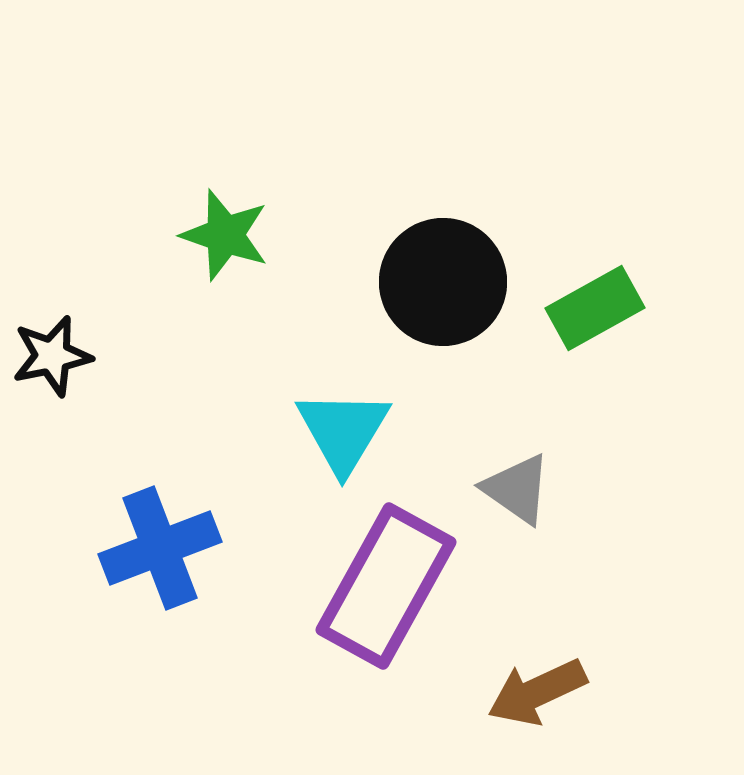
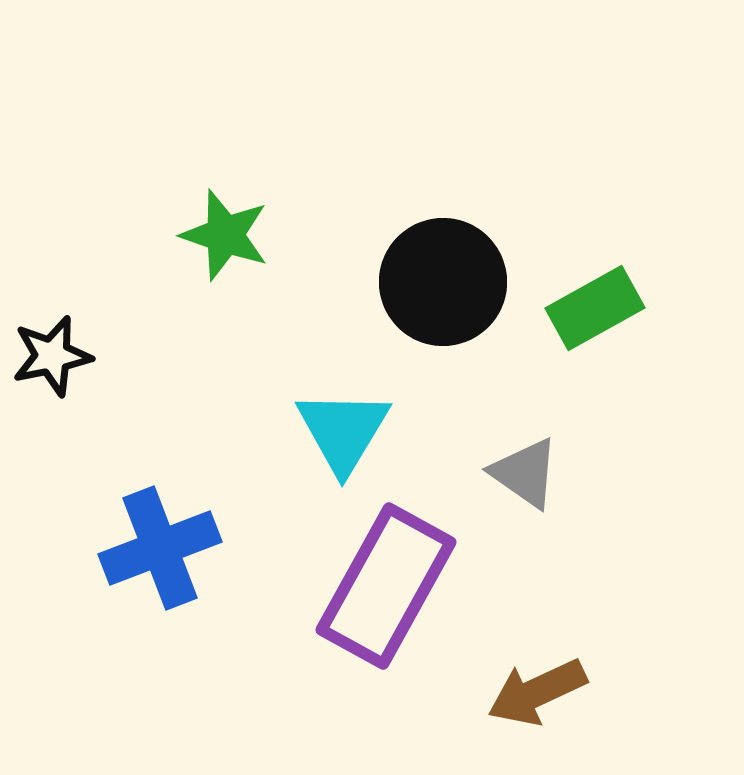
gray triangle: moved 8 px right, 16 px up
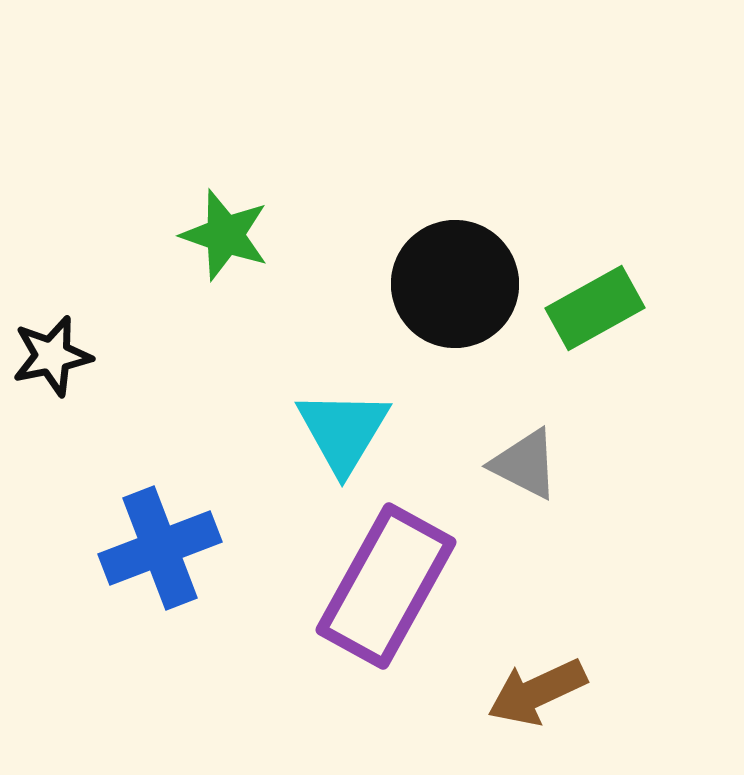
black circle: moved 12 px right, 2 px down
gray triangle: moved 9 px up; rotated 8 degrees counterclockwise
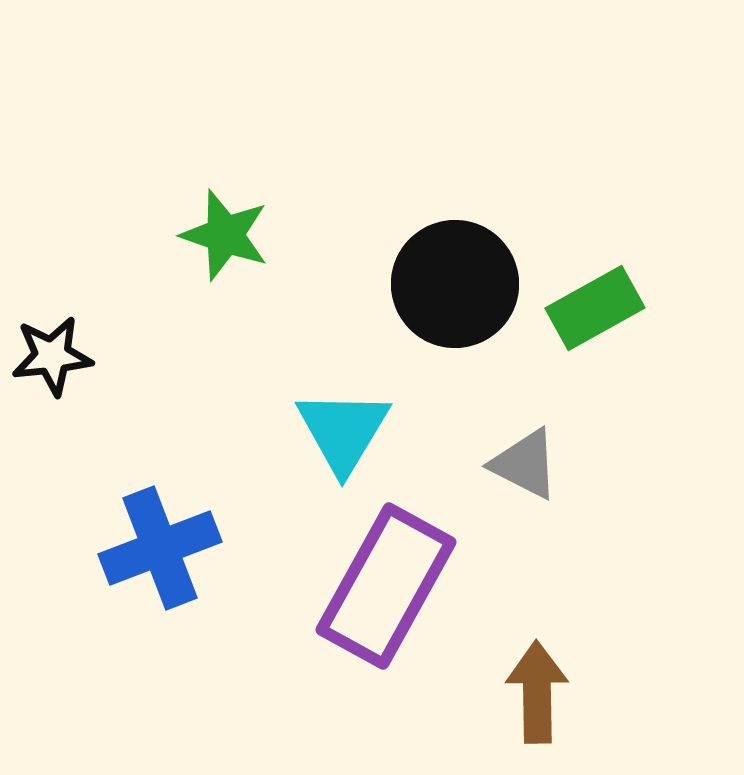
black star: rotated 6 degrees clockwise
brown arrow: rotated 114 degrees clockwise
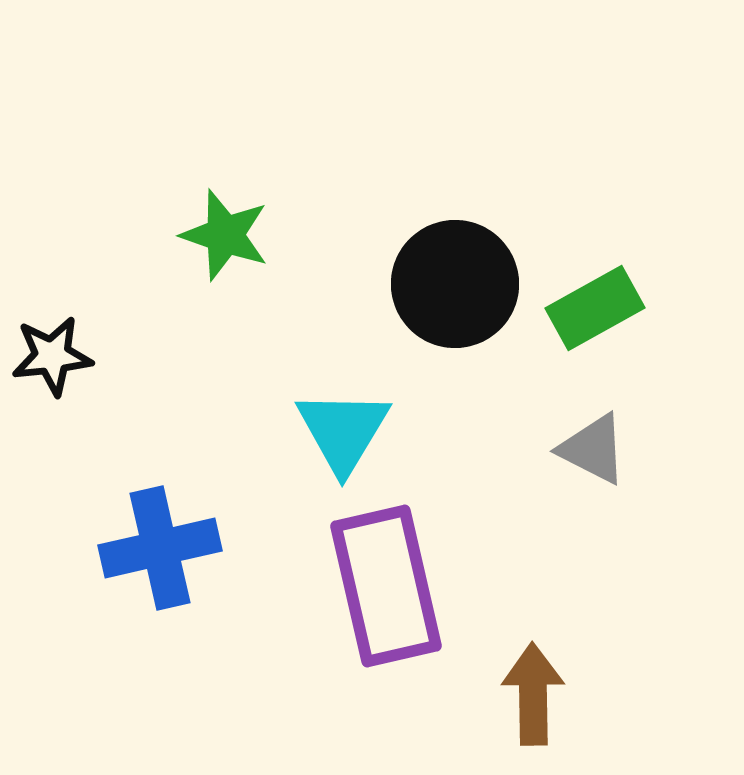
gray triangle: moved 68 px right, 15 px up
blue cross: rotated 8 degrees clockwise
purple rectangle: rotated 42 degrees counterclockwise
brown arrow: moved 4 px left, 2 px down
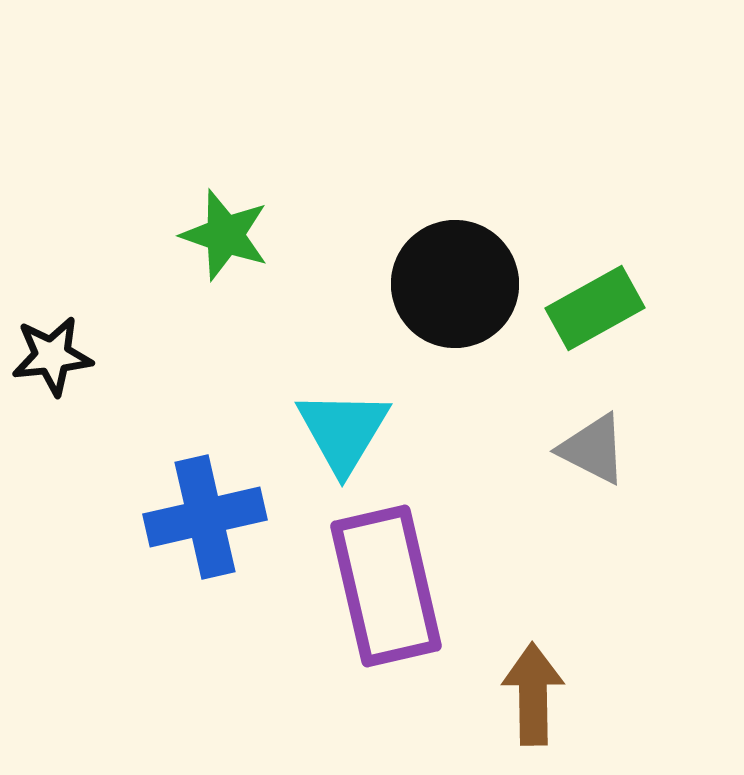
blue cross: moved 45 px right, 31 px up
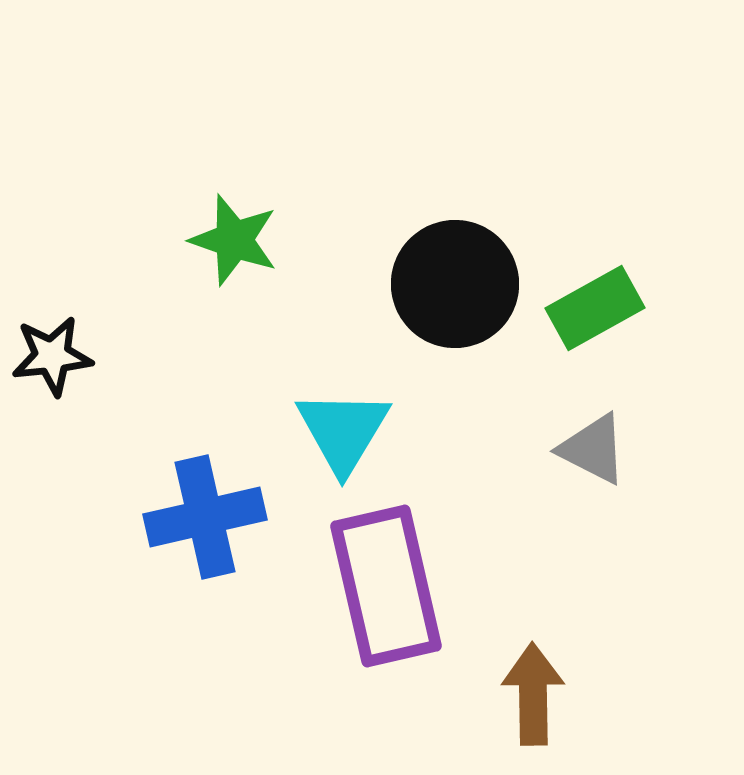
green star: moved 9 px right, 5 px down
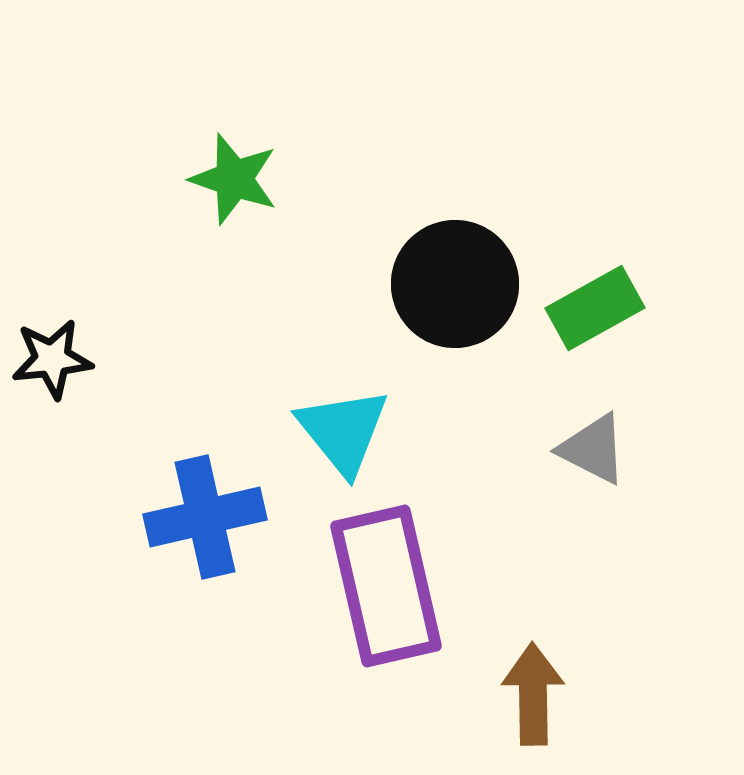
green star: moved 61 px up
black star: moved 3 px down
cyan triangle: rotated 10 degrees counterclockwise
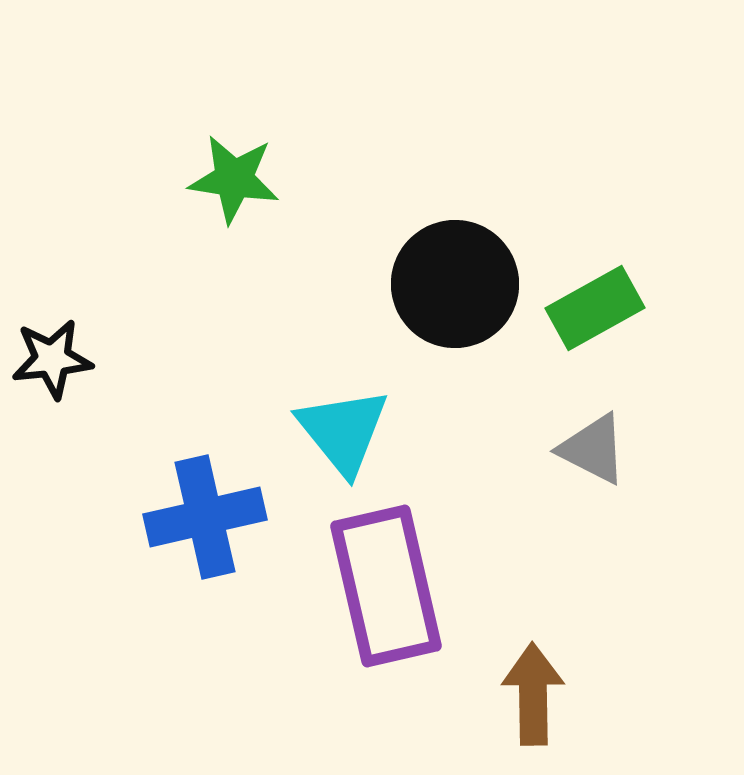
green star: rotated 10 degrees counterclockwise
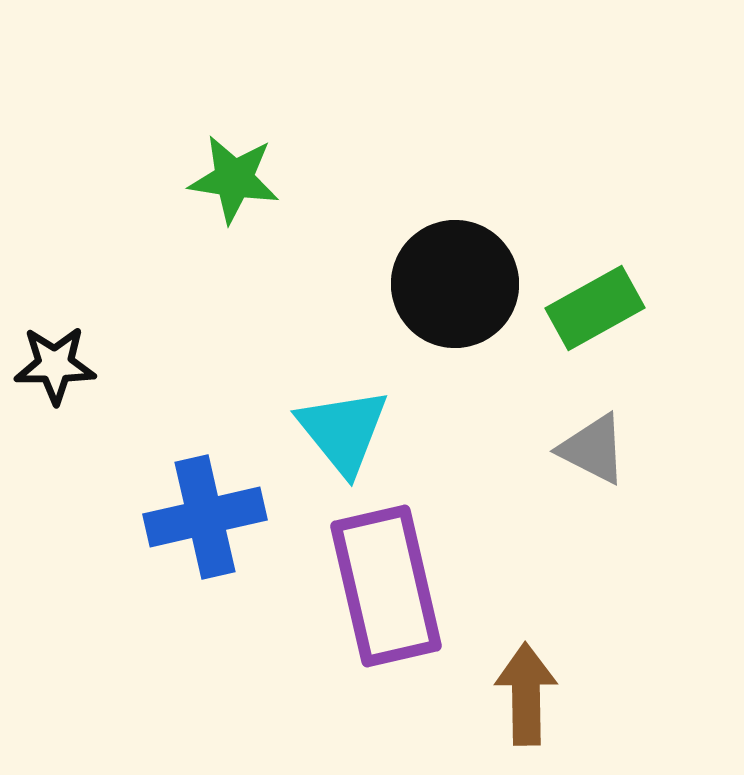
black star: moved 3 px right, 6 px down; rotated 6 degrees clockwise
brown arrow: moved 7 px left
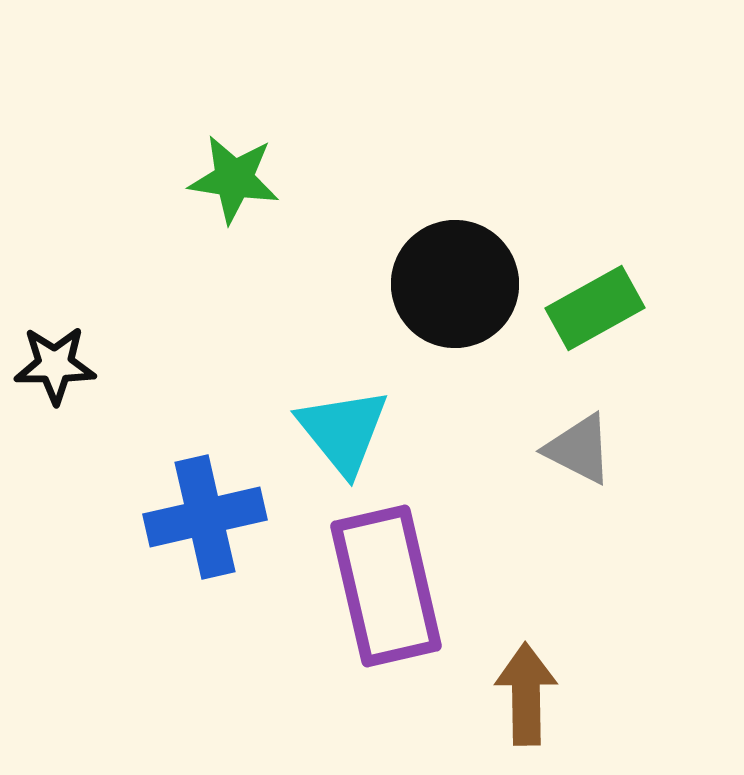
gray triangle: moved 14 px left
